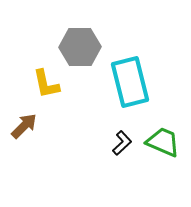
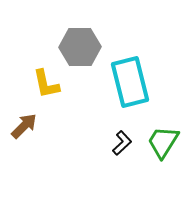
green trapezoid: rotated 81 degrees counterclockwise
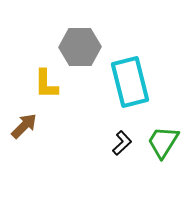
yellow L-shape: rotated 12 degrees clockwise
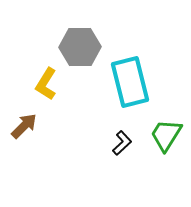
yellow L-shape: rotated 32 degrees clockwise
green trapezoid: moved 3 px right, 7 px up
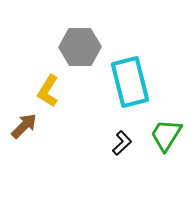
yellow L-shape: moved 2 px right, 7 px down
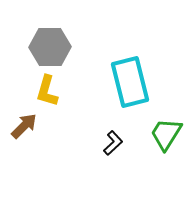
gray hexagon: moved 30 px left
yellow L-shape: moved 1 px left; rotated 16 degrees counterclockwise
green trapezoid: moved 1 px up
black L-shape: moved 9 px left
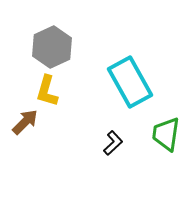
gray hexagon: moved 2 px right; rotated 24 degrees counterclockwise
cyan rectangle: rotated 15 degrees counterclockwise
brown arrow: moved 1 px right, 4 px up
green trapezoid: rotated 24 degrees counterclockwise
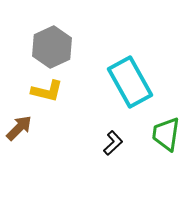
yellow L-shape: rotated 92 degrees counterclockwise
brown arrow: moved 6 px left, 6 px down
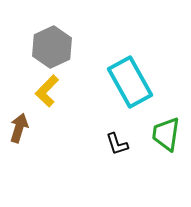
yellow L-shape: rotated 120 degrees clockwise
brown arrow: rotated 28 degrees counterclockwise
black L-shape: moved 4 px right, 1 px down; rotated 115 degrees clockwise
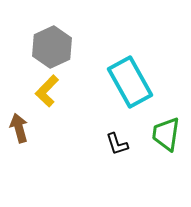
brown arrow: rotated 32 degrees counterclockwise
